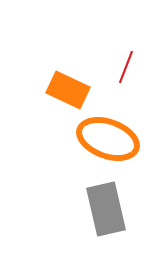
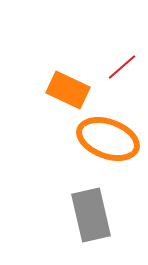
red line: moved 4 px left; rotated 28 degrees clockwise
gray rectangle: moved 15 px left, 6 px down
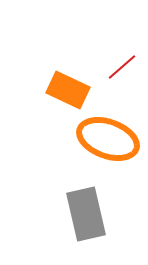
gray rectangle: moved 5 px left, 1 px up
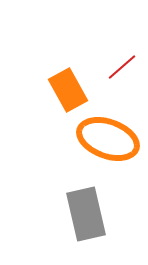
orange rectangle: rotated 36 degrees clockwise
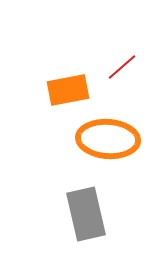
orange rectangle: rotated 72 degrees counterclockwise
orange ellipse: rotated 16 degrees counterclockwise
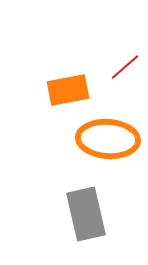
red line: moved 3 px right
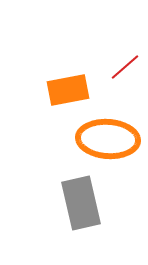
gray rectangle: moved 5 px left, 11 px up
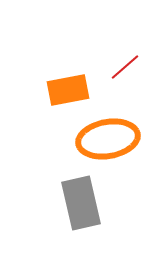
orange ellipse: rotated 14 degrees counterclockwise
